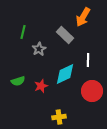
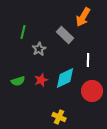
cyan diamond: moved 4 px down
red star: moved 6 px up
yellow cross: rotated 32 degrees clockwise
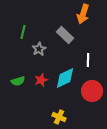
orange arrow: moved 3 px up; rotated 12 degrees counterclockwise
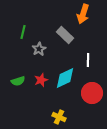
red circle: moved 2 px down
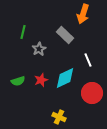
white line: rotated 24 degrees counterclockwise
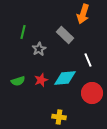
cyan diamond: rotated 20 degrees clockwise
yellow cross: rotated 16 degrees counterclockwise
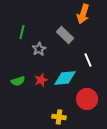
green line: moved 1 px left
red circle: moved 5 px left, 6 px down
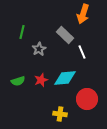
white line: moved 6 px left, 8 px up
yellow cross: moved 1 px right, 3 px up
